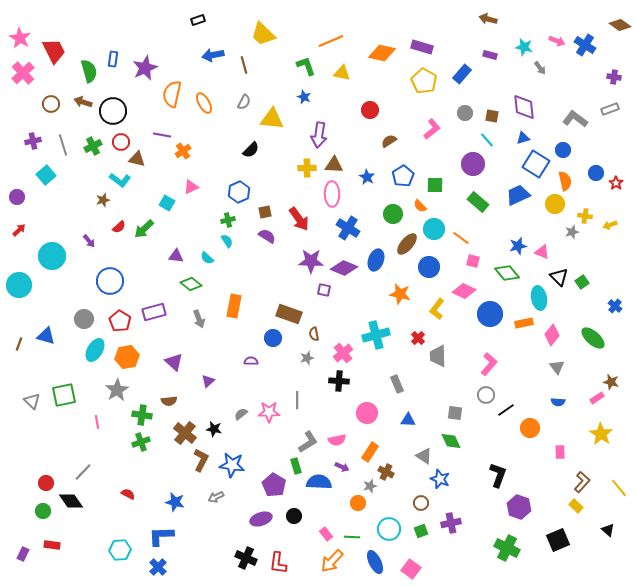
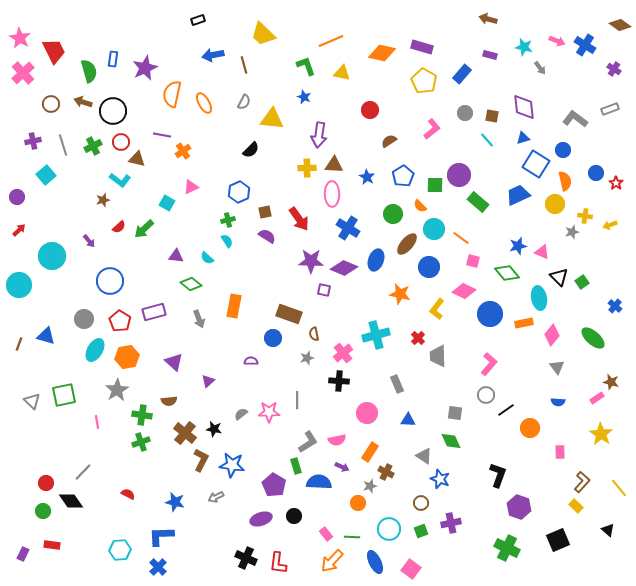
purple cross at (614, 77): moved 8 px up; rotated 24 degrees clockwise
purple circle at (473, 164): moved 14 px left, 11 px down
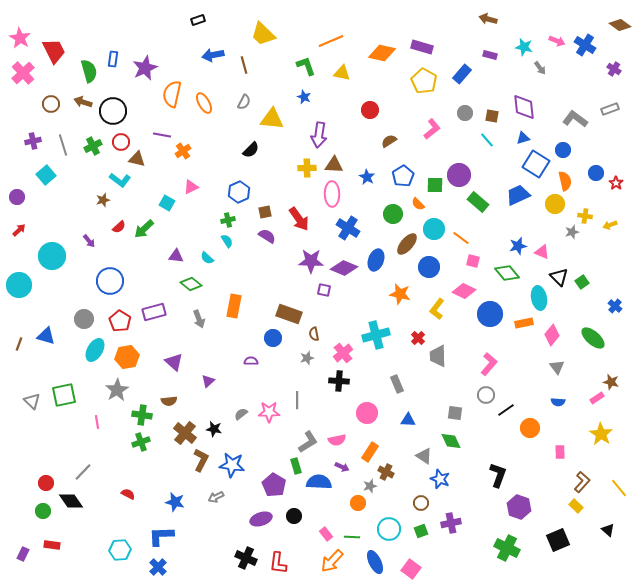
orange semicircle at (420, 206): moved 2 px left, 2 px up
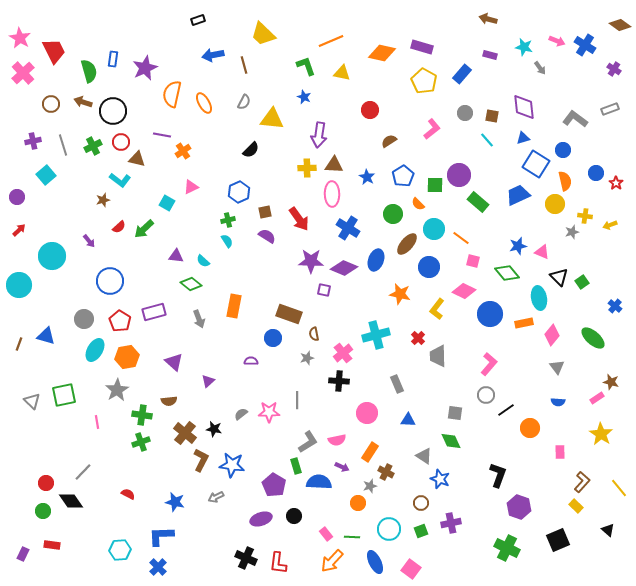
cyan semicircle at (207, 258): moved 4 px left, 3 px down
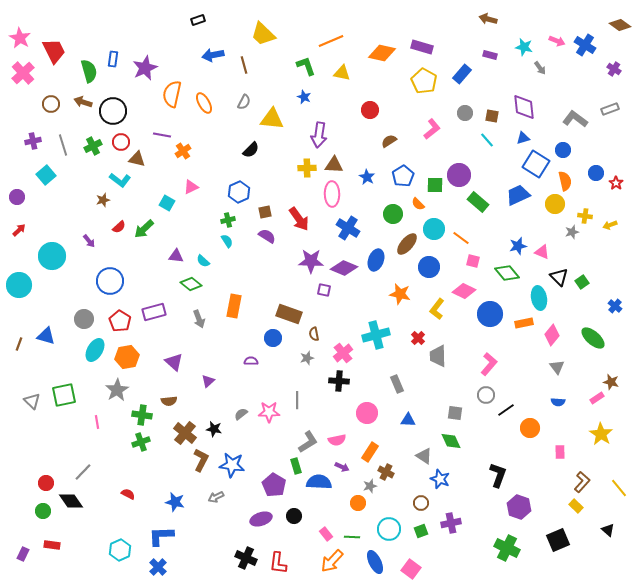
cyan hexagon at (120, 550): rotated 20 degrees counterclockwise
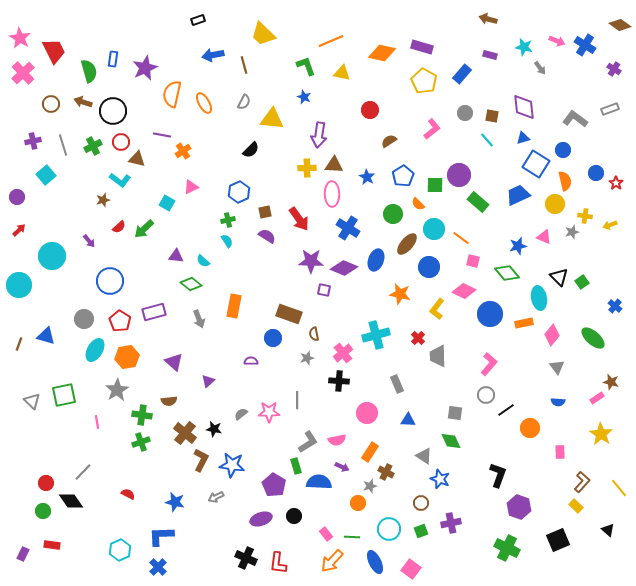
pink triangle at (542, 252): moved 2 px right, 15 px up
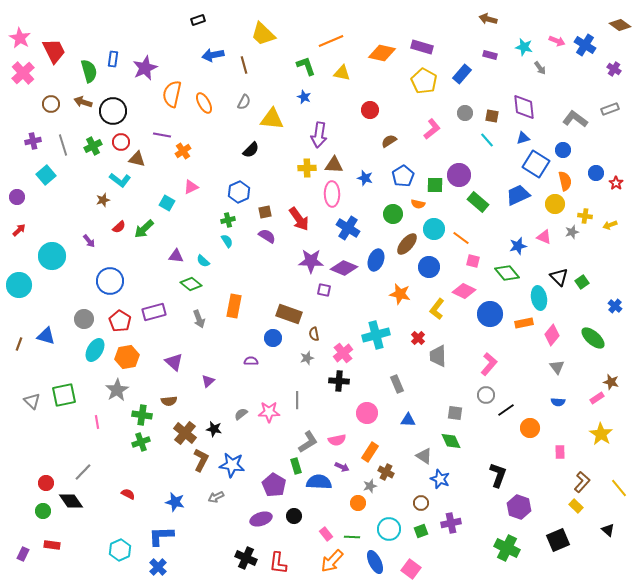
blue star at (367, 177): moved 2 px left, 1 px down; rotated 14 degrees counterclockwise
orange semicircle at (418, 204): rotated 32 degrees counterclockwise
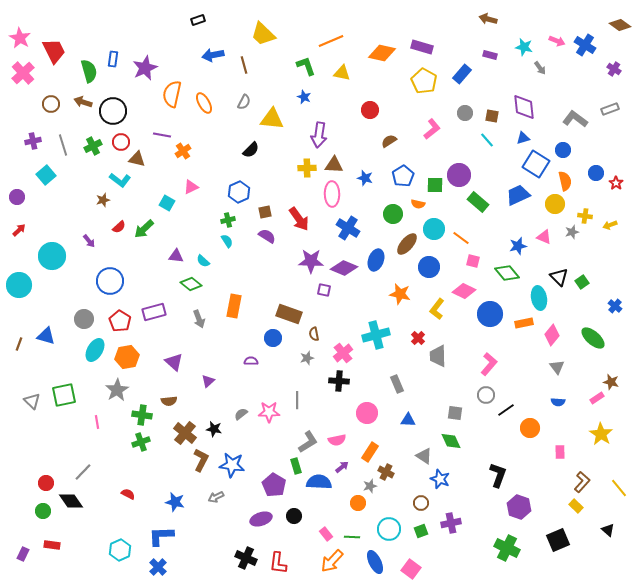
purple arrow at (342, 467): rotated 64 degrees counterclockwise
